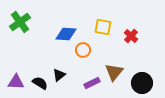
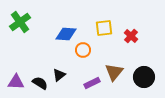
yellow square: moved 1 px right, 1 px down; rotated 18 degrees counterclockwise
black circle: moved 2 px right, 6 px up
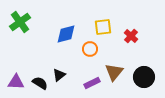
yellow square: moved 1 px left, 1 px up
blue diamond: rotated 20 degrees counterclockwise
orange circle: moved 7 px right, 1 px up
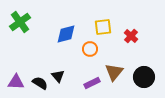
black triangle: moved 1 px left, 1 px down; rotated 32 degrees counterclockwise
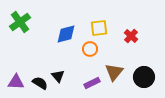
yellow square: moved 4 px left, 1 px down
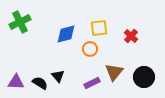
green cross: rotated 10 degrees clockwise
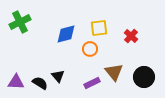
brown triangle: rotated 18 degrees counterclockwise
